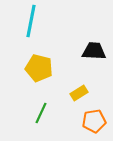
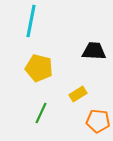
yellow rectangle: moved 1 px left, 1 px down
orange pentagon: moved 4 px right; rotated 15 degrees clockwise
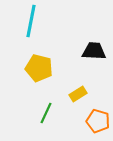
green line: moved 5 px right
orange pentagon: rotated 10 degrees clockwise
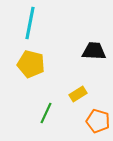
cyan line: moved 1 px left, 2 px down
yellow pentagon: moved 8 px left, 4 px up
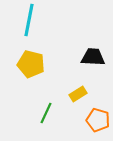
cyan line: moved 1 px left, 3 px up
black trapezoid: moved 1 px left, 6 px down
orange pentagon: moved 1 px up
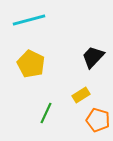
cyan line: rotated 64 degrees clockwise
black trapezoid: rotated 50 degrees counterclockwise
yellow pentagon: rotated 12 degrees clockwise
yellow rectangle: moved 3 px right, 1 px down
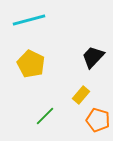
yellow rectangle: rotated 18 degrees counterclockwise
green line: moved 1 px left, 3 px down; rotated 20 degrees clockwise
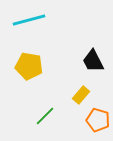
black trapezoid: moved 4 px down; rotated 70 degrees counterclockwise
yellow pentagon: moved 2 px left, 2 px down; rotated 16 degrees counterclockwise
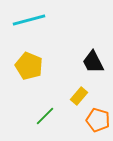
black trapezoid: moved 1 px down
yellow pentagon: rotated 12 degrees clockwise
yellow rectangle: moved 2 px left, 1 px down
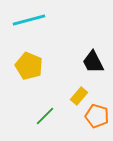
orange pentagon: moved 1 px left, 4 px up
